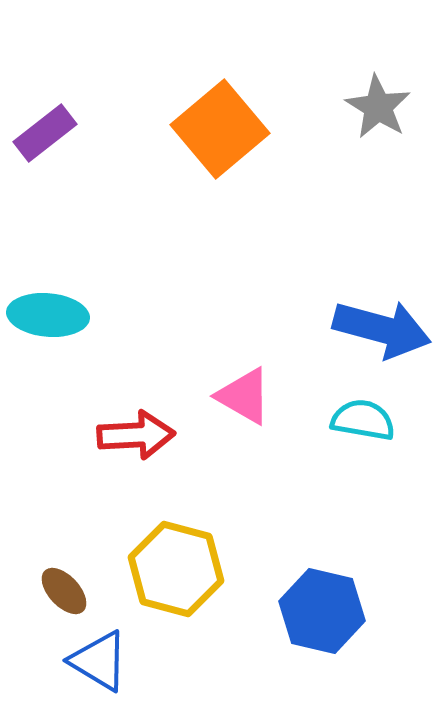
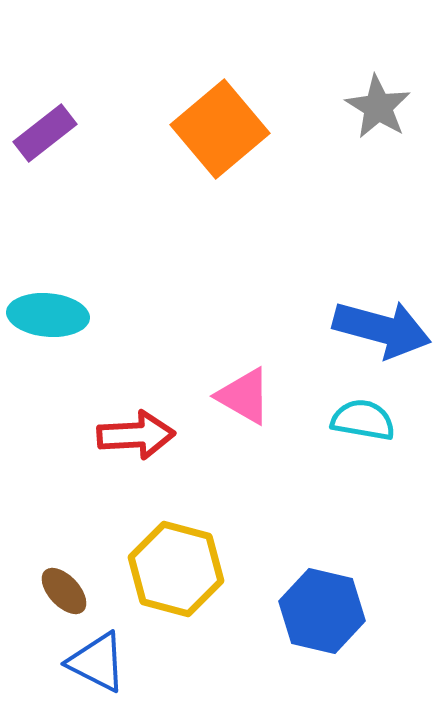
blue triangle: moved 2 px left, 1 px down; rotated 4 degrees counterclockwise
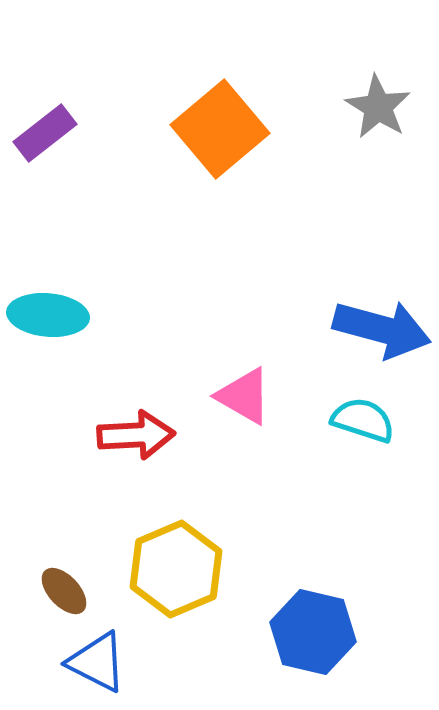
cyan semicircle: rotated 8 degrees clockwise
yellow hexagon: rotated 22 degrees clockwise
blue hexagon: moved 9 px left, 21 px down
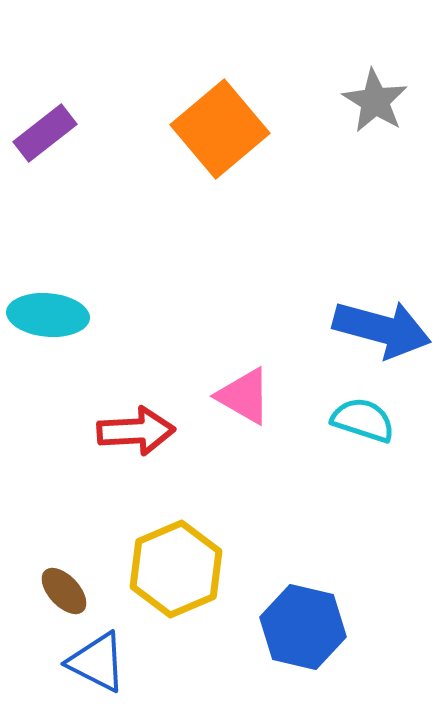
gray star: moved 3 px left, 6 px up
red arrow: moved 4 px up
blue hexagon: moved 10 px left, 5 px up
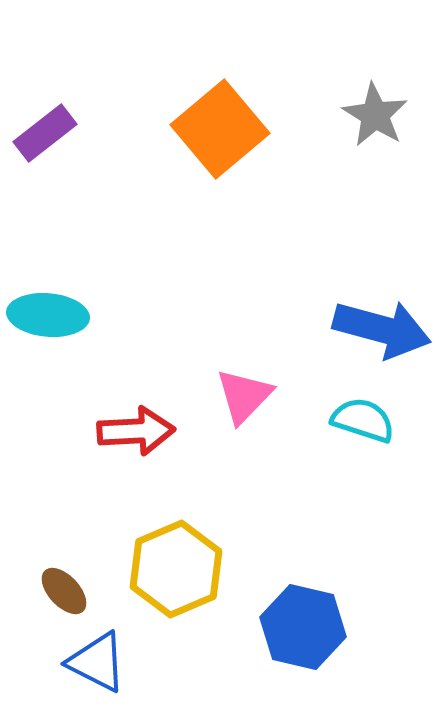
gray star: moved 14 px down
pink triangle: rotated 44 degrees clockwise
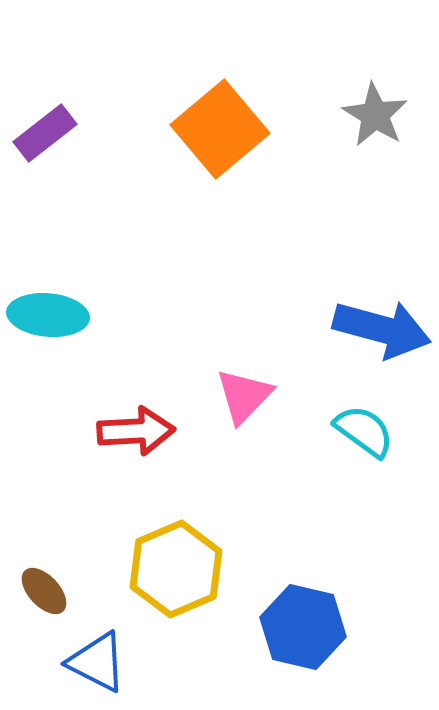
cyan semicircle: moved 1 px right, 11 px down; rotated 18 degrees clockwise
brown ellipse: moved 20 px left
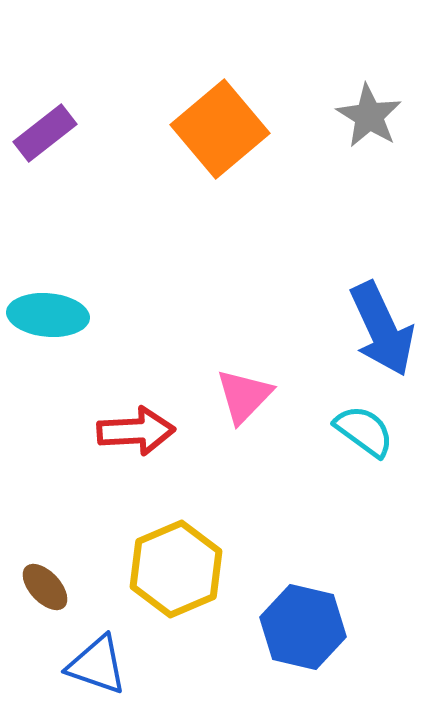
gray star: moved 6 px left, 1 px down
blue arrow: rotated 50 degrees clockwise
brown ellipse: moved 1 px right, 4 px up
blue triangle: moved 3 px down; rotated 8 degrees counterclockwise
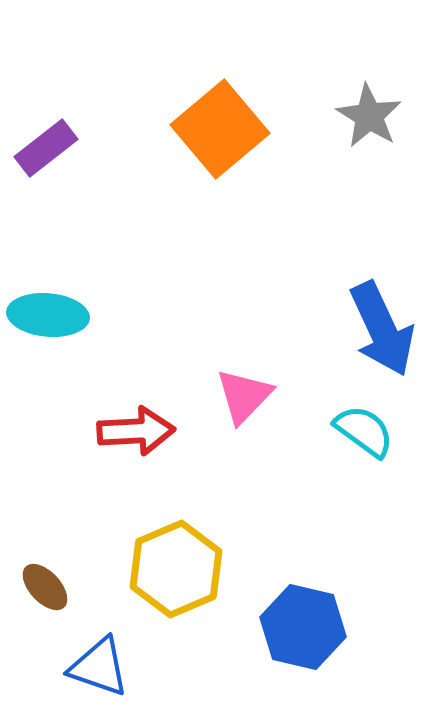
purple rectangle: moved 1 px right, 15 px down
blue triangle: moved 2 px right, 2 px down
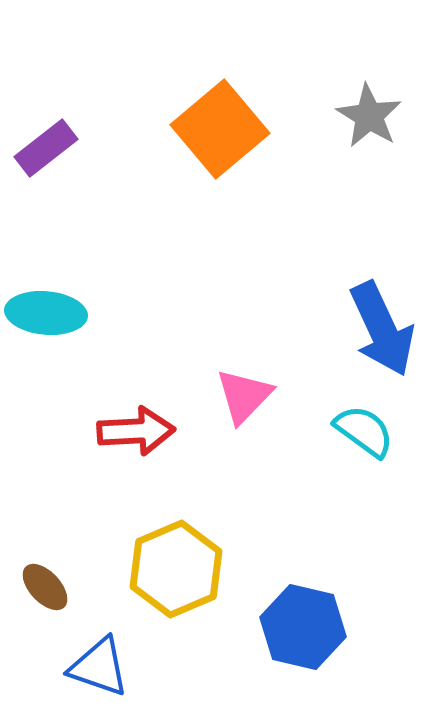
cyan ellipse: moved 2 px left, 2 px up
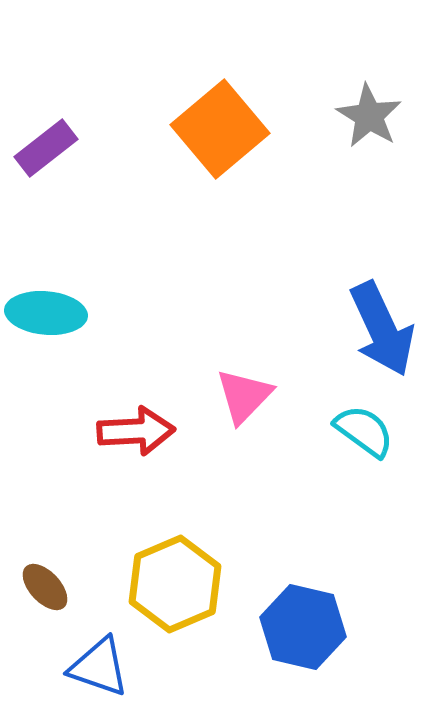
yellow hexagon: moved 1 px left, 15 px down
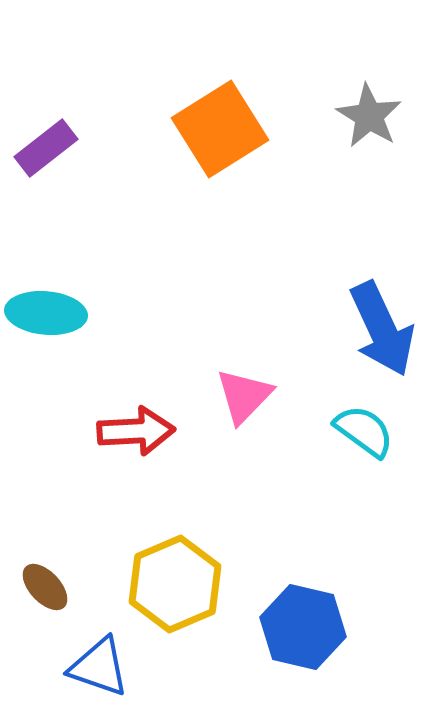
orange square: rotated 8 degrees clockwise
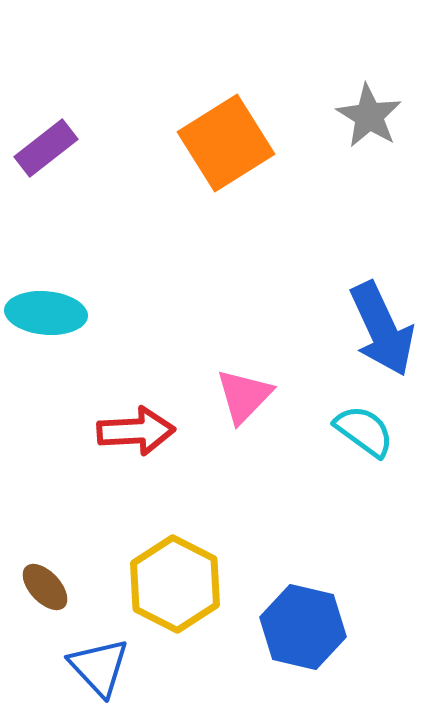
orange square: moved 6 px right, 14 px down
yellow hexagon: rotated 10 degrees counterclockwise
blue triangle: rotated 28 degrees clockwise
